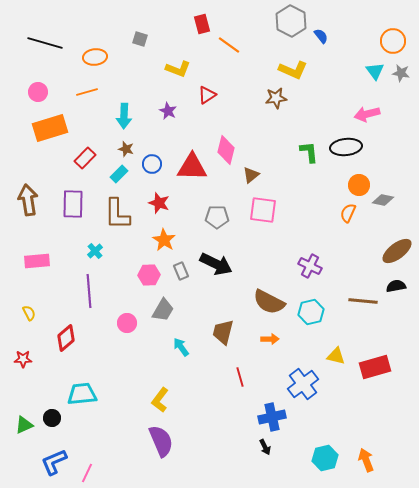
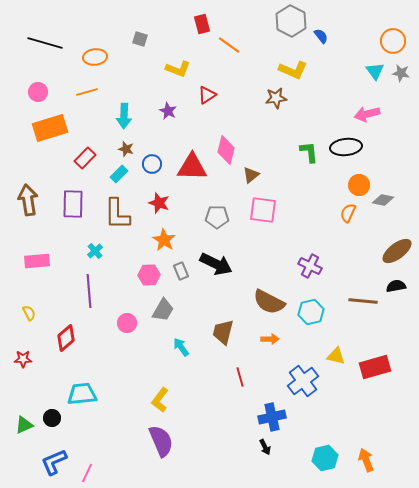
blue cross at (303, 384): moved 3 px up
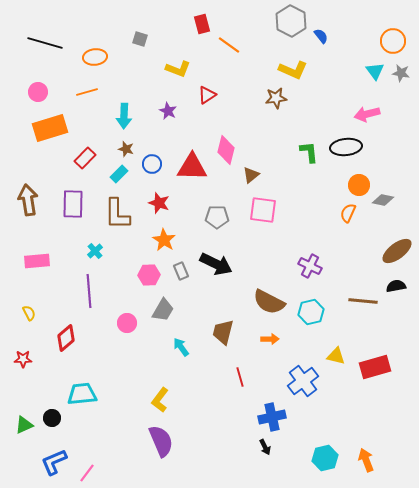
pink line at (87, 473): rotated 12 degrees clockwise
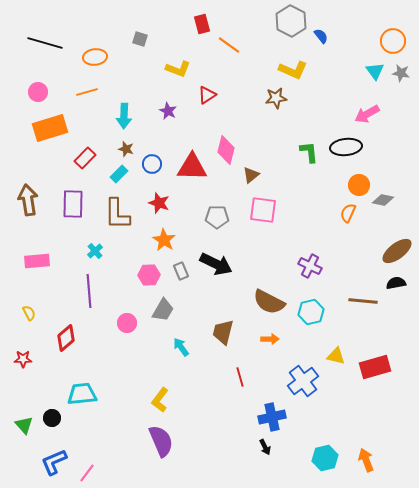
pink arrow at (367, 114): rotated 15 degrees counterclockwise
black semicircle at (396, 286): moved 3 px up
green triangle at (24, 425): rotated 48 degrees counterclockwise
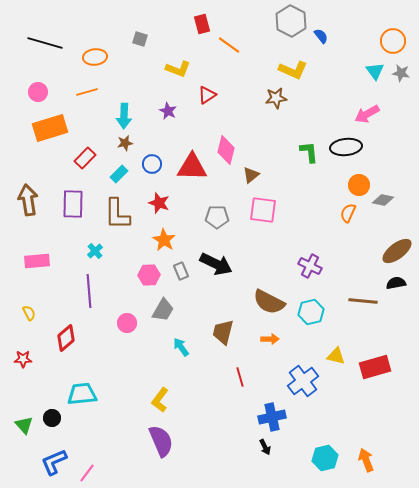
brown star at (126, 149): moved 1 px left, 6 px up; rotated 28 degrees counterclockwise
